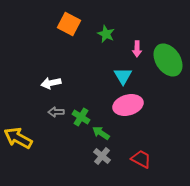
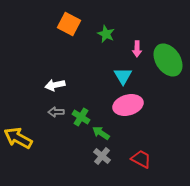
white arrow: moved 4 px right, 2 px down
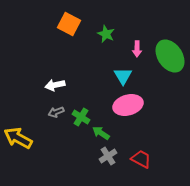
green ellipse: moved 2 px right, 4 px up
gray arrow: rotated 21 degrees counterclockwise
gray cross: moved 6 px right; rotated 18 degrees clockwise
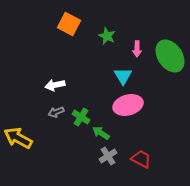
green star: moved 1 px right, 2 px down
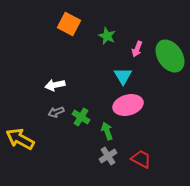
pink arrow: rotated 21 degrees clockwise
green arrow: moved 6 px right, 2 px up; rotated 36 degrees clockwise
yellow arrow: moved 2 px right, 1 px down
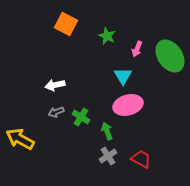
orange square: moved 3 px left
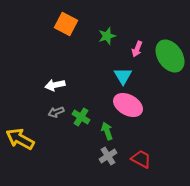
green star: rotated 30 degrees clockwise
pink ellipse: rotated 44 degrees clockwise
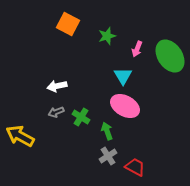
orange square: moved 2 px right
white arrow: moved 2 px right, 1 px down
pink ellipse: moved 3 px left, 1 px down
yellow arrow: moved 3 px up
red trapezoid: moved 6 px left, 8 px down
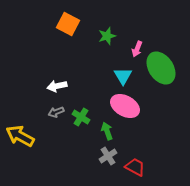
green ellipse: moved 9 px left, 12 px down
